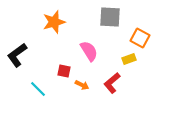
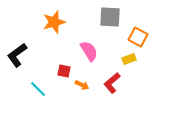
orange square: moved 2 px left, 1 px up
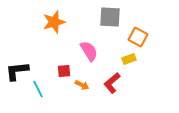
black L-shape: moved 16 px down; rotated 30 degrees clockwise
red square: rotated 16 degrees counterclockwise
cyan line: rotated 18 degrees clockwise
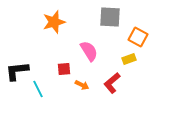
red square: moved 2 px up
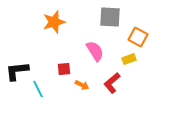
pink semicircle: moved 6 px right
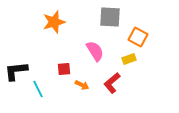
black L-shape: moved 1 px left
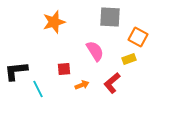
orange arrow: rotated 48 degrees counterclockwise
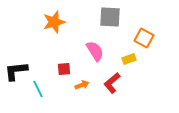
orange square: moved 6 px right, 1 px down
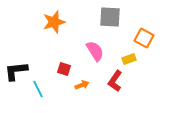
red square: rotated 24 degrees clockwise
red L-shape: moved 3 px right, 2 px up; rotated 15 degrees counterclockwise
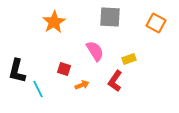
orange star: rotated 15 degrees counterclockwise
orange square: moved 12 px right, 15 px up
black L-shape: moved 1 px right; rotated 70 degrees counterclockwise
